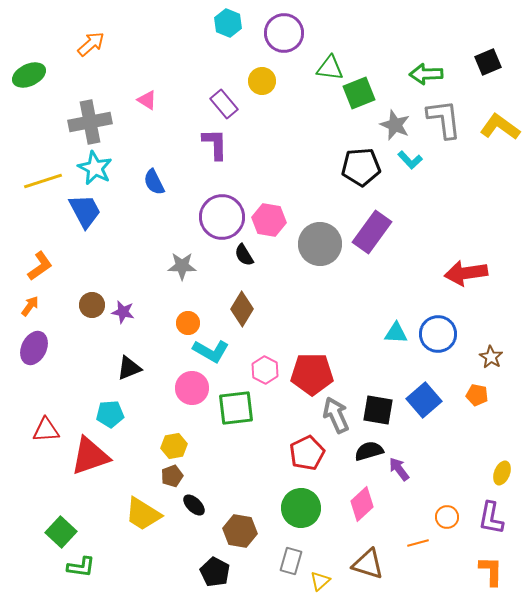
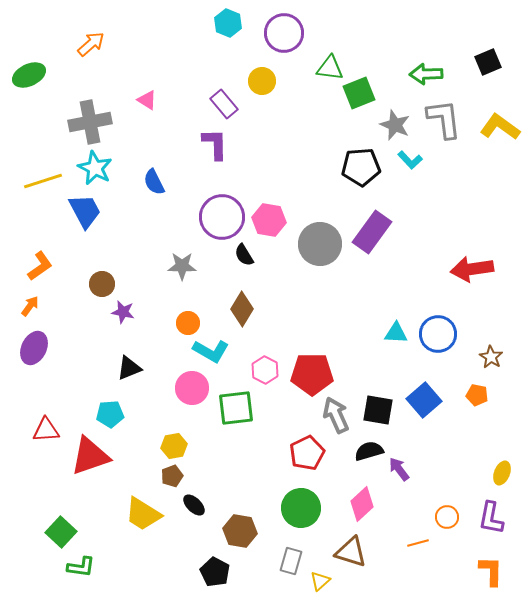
red arrow at (466, 273): moved 6 px right, 4 px up
brown circle at (92, 305): moved 10 px right, 21 px up
brown triangle at (368, 564): moved 17 px left, 12 px up
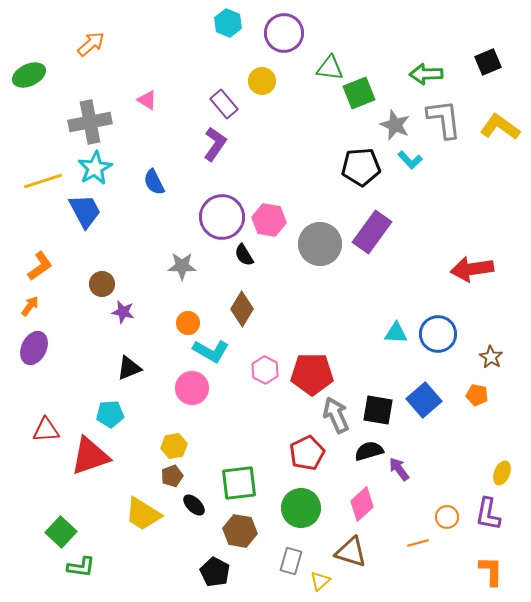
purple L-shape at (215, 144): rotated 36 degrees clockwise
cyan star at (95, 168): rotated 16 degrees clockwise
green square at (236, 408): moved 3 px right, 75 px down
purple L-shape at (491, 518): moved 3 px left, 4 px up
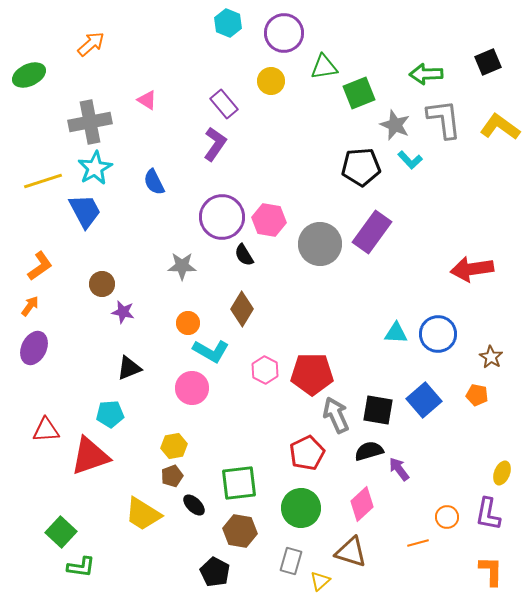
green triangle at (330, 68): moved 6 px left, 1 px up; rotated 16 degrees counterclockwise
yellow circle at (262, 81): moved 9 px right
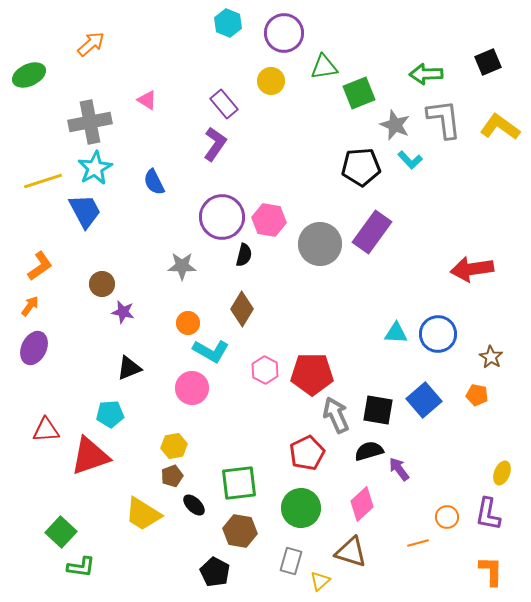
black semicircle at (244, 255): rotated 135 degrees counterclockwise
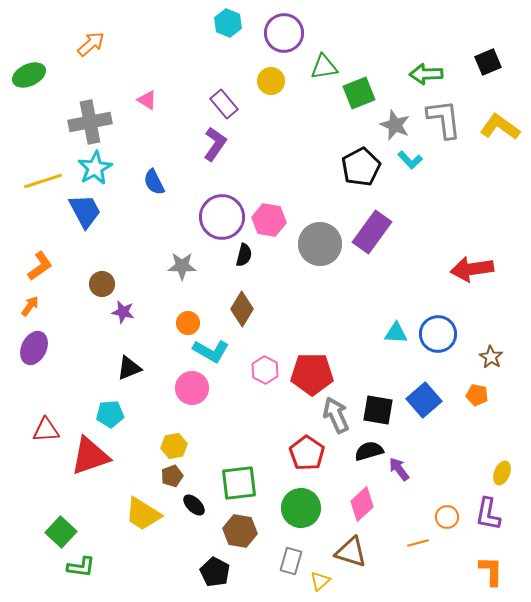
black pentagon at (361, 167): rotated 24 degrees counterclockwise
red pentagon at (307, 453): rotated 12 degrees counterclockwise
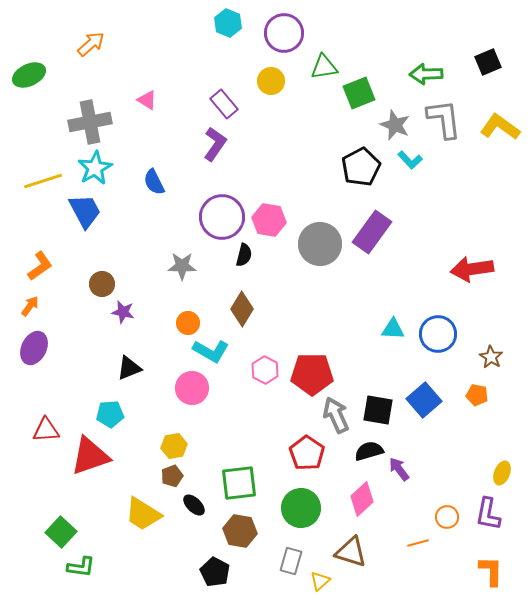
cyan triangle at (396, 333): moved 3 px left, 4 px up
pink diamond at (362, 504): moved 5 px up
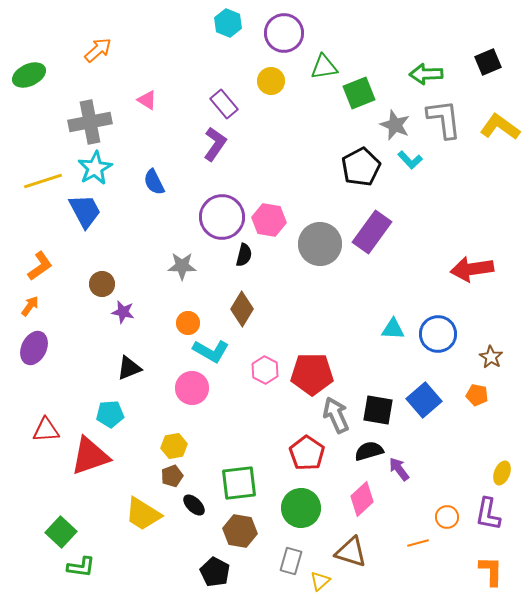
orange arrow at (91, 44): moved 7 px right, 6 px down
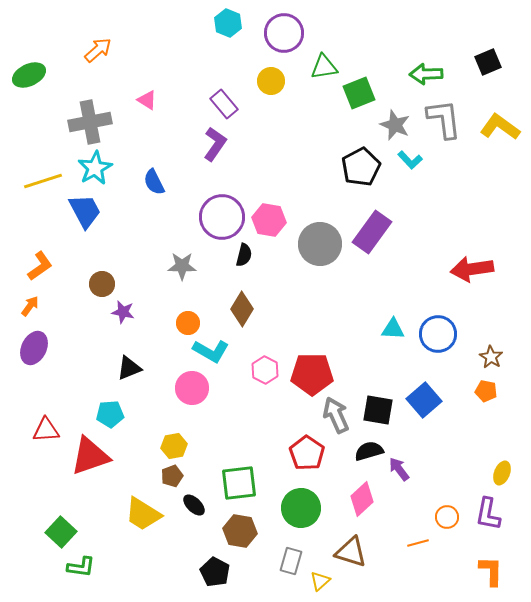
orange pentagon at (477, 395): moved 9 px right, 4 px up
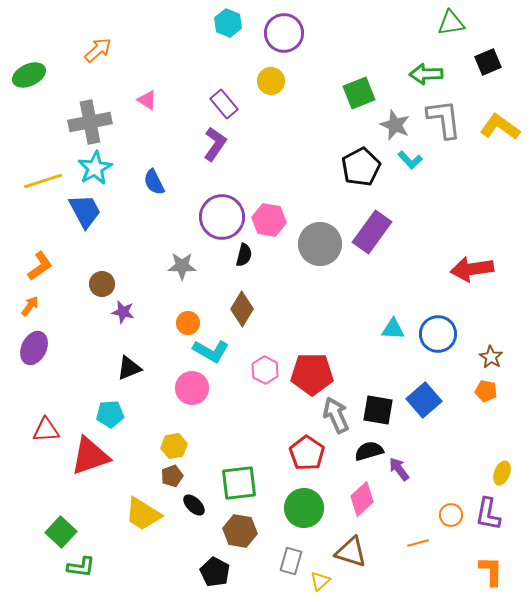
green triangle at (324, 67): moved 127 px right, 44 px up
green circle at (301, 508): moved 3 px right
orange circle at (447, 517): moved 4 px right, 2 px up
